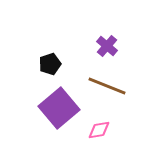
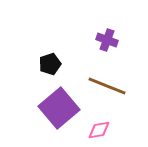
purple cross: moved 6 px up; rotated 20 degrees counterclockwise
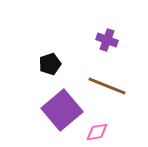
purple square: moved 3 px right, 2 px down
pink diamond: moved 2 px left, 2 px down
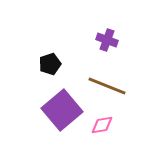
pink diamond: moved 5 px right, 7 px up
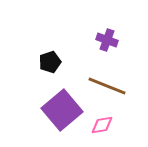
black pentagon: moved 2 px up
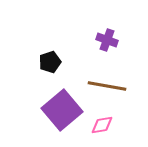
brown line: rotated 12 degrees counterclockwise
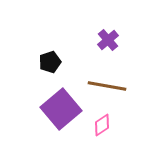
purple cross: moved 1 px right; rotated 30 degrees clockwise
purple square: moved 1 px left, 1 px up
pink diamond: rotated 25 degrees counterclockwise
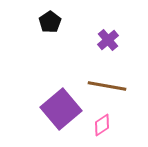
black pentagon: moved 40 px up; rotated 15 degrees counterclockwise
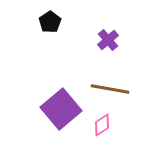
brown line: moved 3 px right, 3 px down
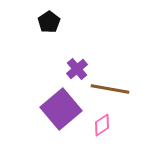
black pentagon: moved 1 px left
purple cross: moved 31 px left, 29 px down
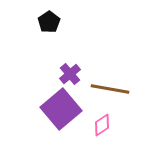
purple cross: moved 7 px left, 5 px down
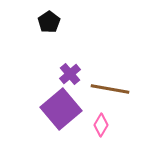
pink diamond: moved 1 px left; rotated 25 degrees counterclockwise
